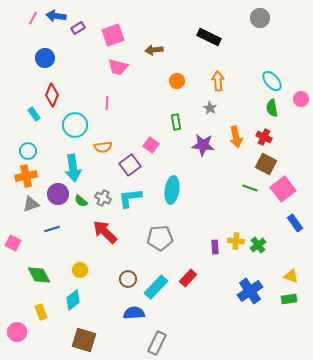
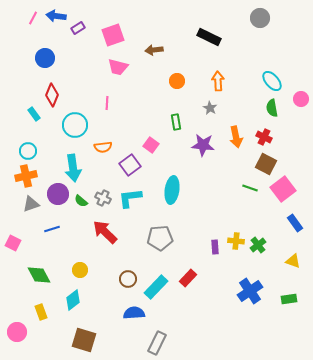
yellow triangle at (291, 276): moved 2 px right, 15 px up
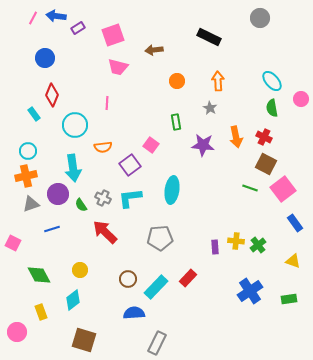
green semicircle at (81, 201): moved 4 px down; rotated 16 degrees clockwise
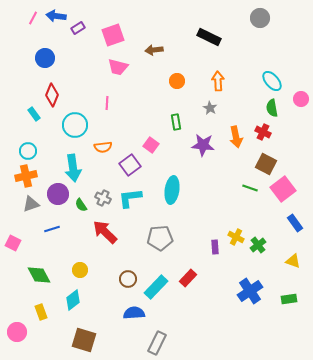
red cross at (264, 137): moved 1 px left, 5 px up
yellow cross at (236, 241): moved 4 px up; rotated 21 degrees clockwise
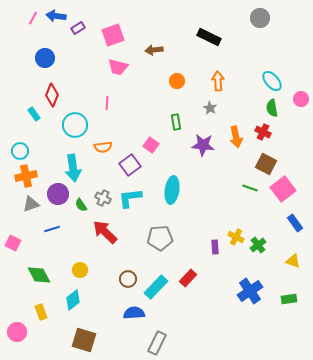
cyan circle at (28, 151): moved 8 px left
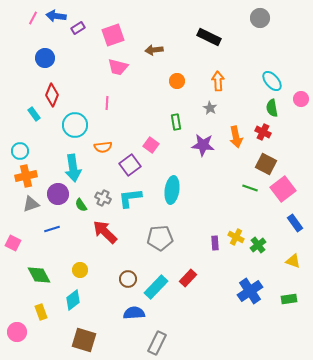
purple rectangle at (215, 247): moved 4 px up
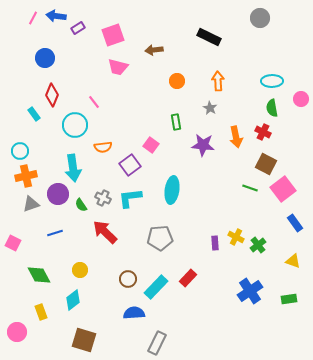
cyan ellipse at (272, 81): rotated 50 degrees counterclockwise
pink line at (107, 103): moved 13 px left, 1 px up; rotated 40 degrees counterclockwise
blue line at (52, 229): moved 3 px right, 4 px down
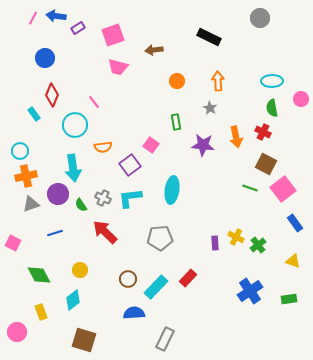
gray rectangle at (157, 343): moved 8 px right, 4 px up
